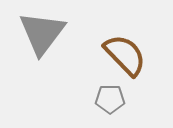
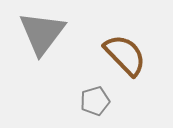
gray pentagon: moved 15 px left, 2 px down; rotated 16 degrees counterclockwise
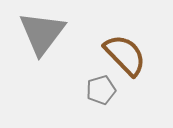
gray pentagon: moved 6 px right, 11 px up
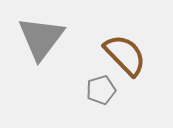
gray triangle: moved 1 px left, 5 px down
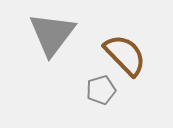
gray triangle: moved 11 px right, 4 px up
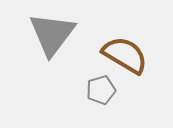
brown semicircle: rotated 15 degrees counterclockwise
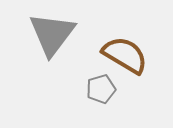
gray pentagon: moved 1 px up
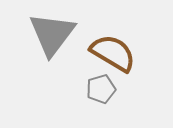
brown semicircle: moved 12 px left, 2 px up
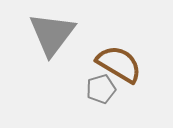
brown semicircle: moved 6 px right, 11 px down
